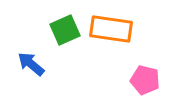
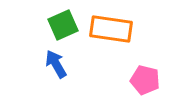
green square: moved 2 px left, 5 px up
blue arrow: moved 25 px right; rotated 20 degrees clockwise
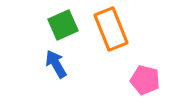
orange rectangle: rotated 60 degrees clockwise
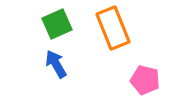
green square: moved 6 px left, 1 px up
orange rectangle: moved 2 px right, 1 px up
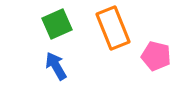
blue arrow: moved 2 px down
pink pentagon: moved 11 px right, 24 px up
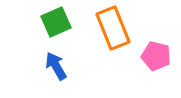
green square: moved 1 px left, 2 px up
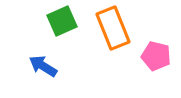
green square: moved 6 px right, 1 px up
blue arrow: moved 13 px left; rotated 28 degrees counterclockwise
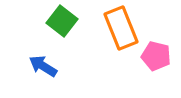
green square: rotated 28 degrees counterclockwise
orange rectangle: moved 8 px right
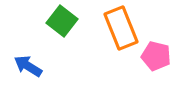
blue arrow: moved 15 px left
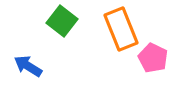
orange rectangle: moved 1 px down
pink pentagon: moved 3 px left, 2 px down; rotated 12 degrees clockwise
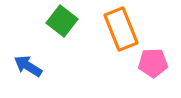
pink pentagon: moved 5 px down; rotated 28 degrees counterclockwise
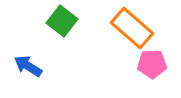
orange rectangle: moved 11 px right, 1 px up; rotated 27 degrees counterclockwise
pink pentagon: moved 1 px left, 1 px down
